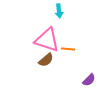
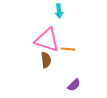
brown semicircle: rotated 56 degrees counterclockwise
purple semicircle: moved 15 px left, 5 px down
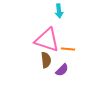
purple semicircle: moved 12 px left, 15 px up
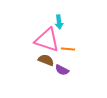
cyan arrow: moved 11 px down
brown semicircle: rotated 63 degrees counterclockwise
purple semicircle: rotated 72 degrees clockwise
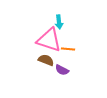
pink triangle: moved 2 px right
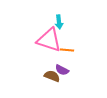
orange line: moved 1 px left, 1 px down
brown semicircle: moved 6 px right, 16 px down
